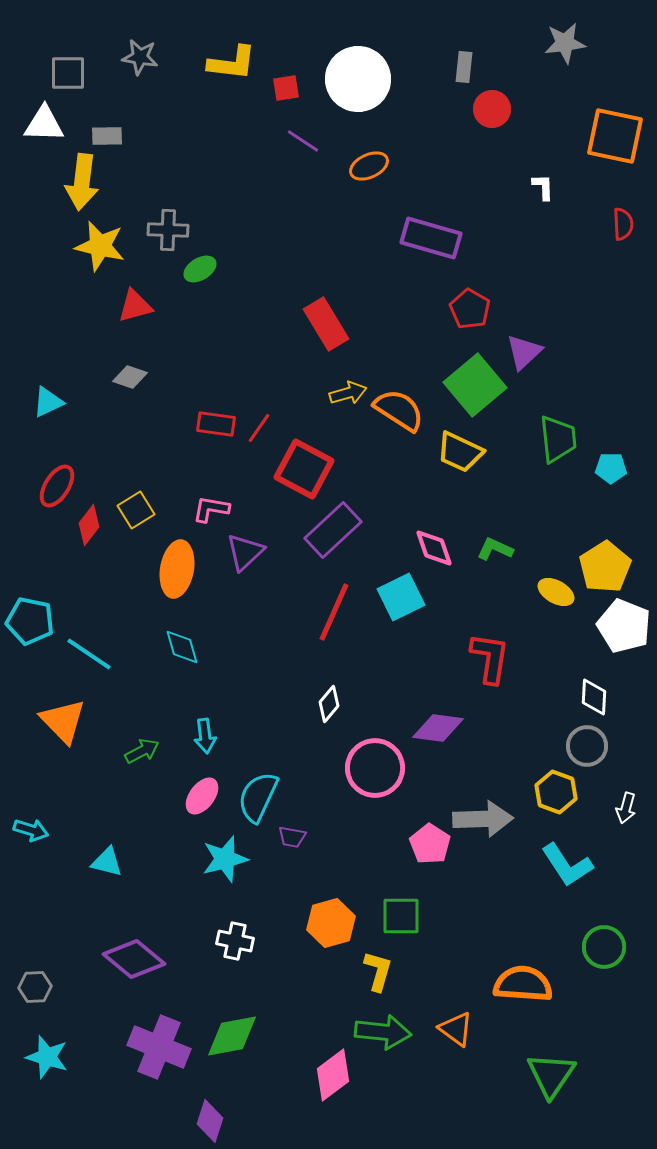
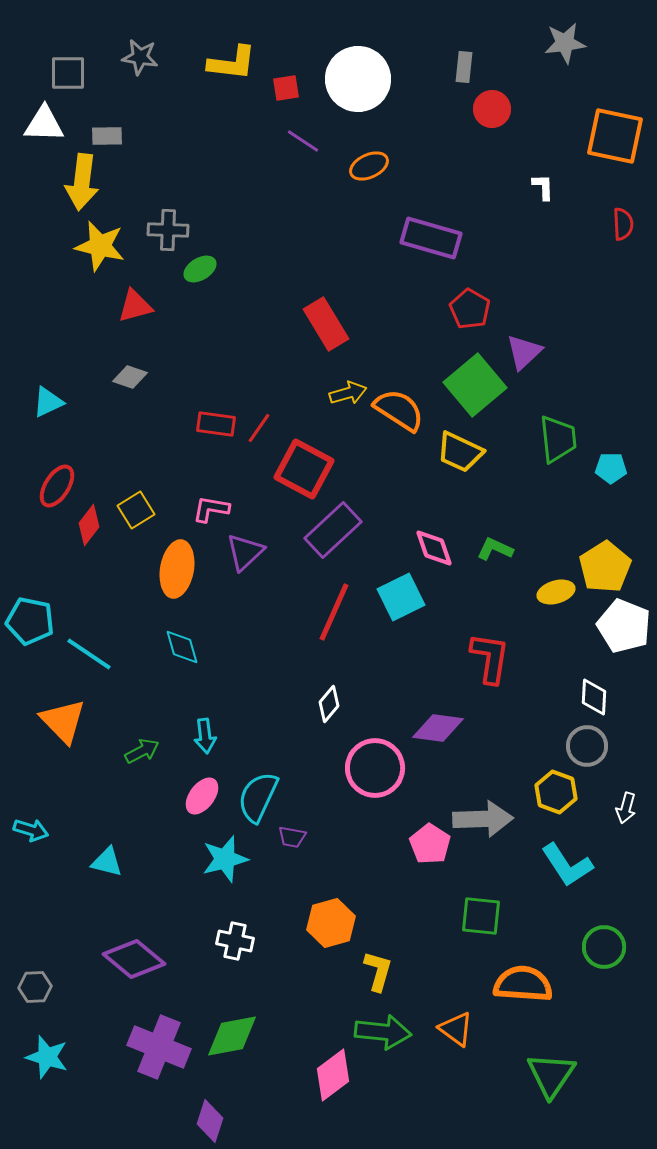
yellow ellipse at (556, 592): rotated 45 degrees counterclockwise
green square at (401, 916): moved 80 px right; rotated 6 degrees clockwise
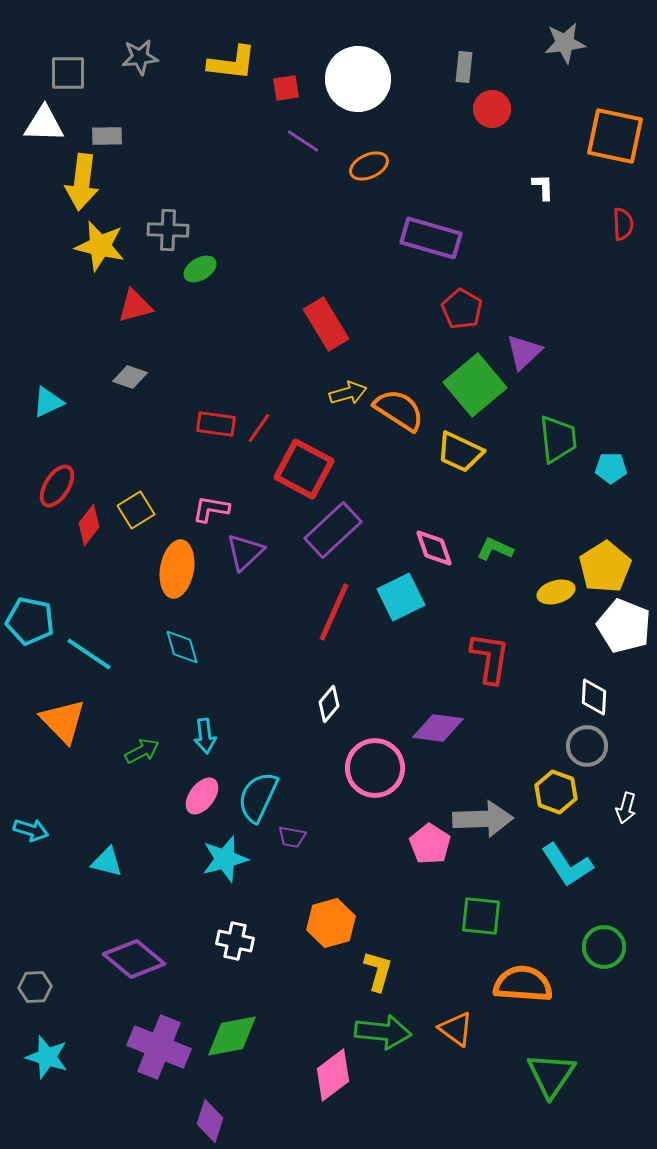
gray star at (140, 57): rotated 15 degrees counterclockwise
red pentagon at (470, 309): moved 8 px left
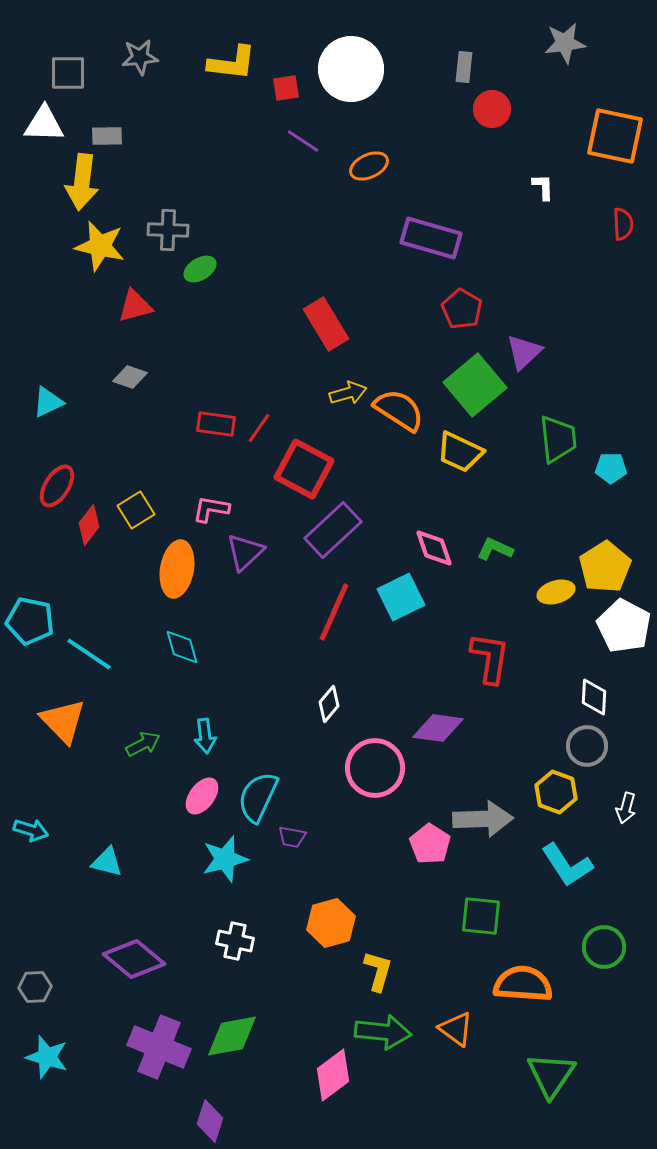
white circle at (358, 79): moved 7 px left, 10 px up
white pentagon at (624, 626): rotated 6 degrees clockwise
green arrow at (142, 751): moved 1 px right, 7 px up
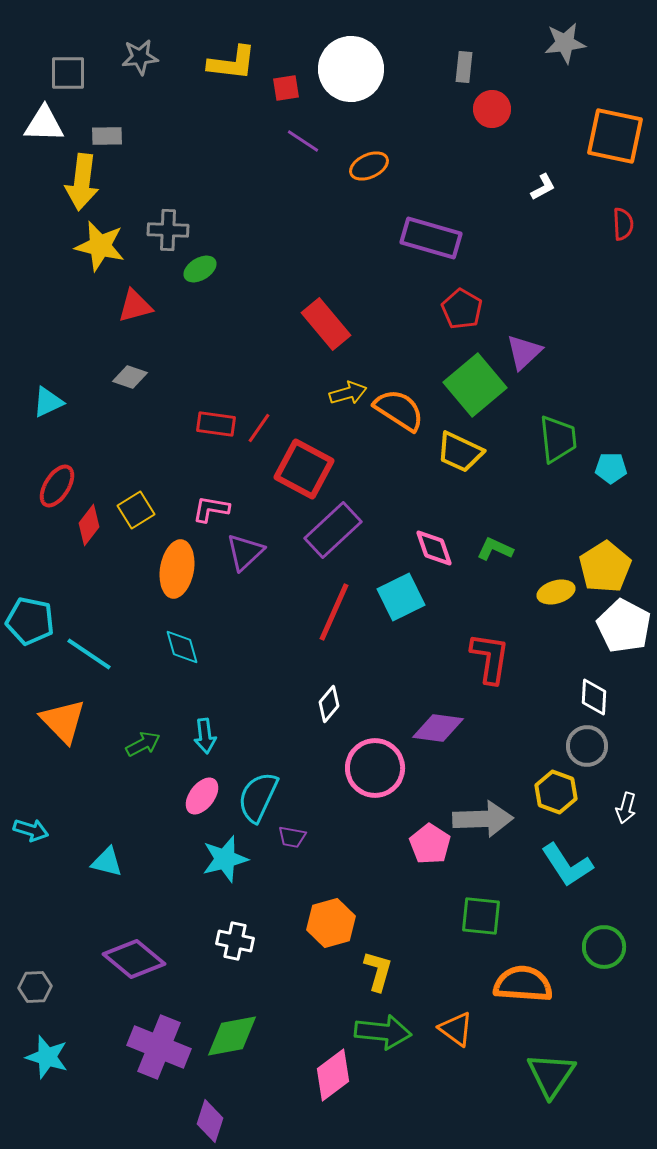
white L-shape at (543, 187): rotated 64 degrees clockwise
red rectangle at (326, 324): rotated 9 degrees counterclockwise
